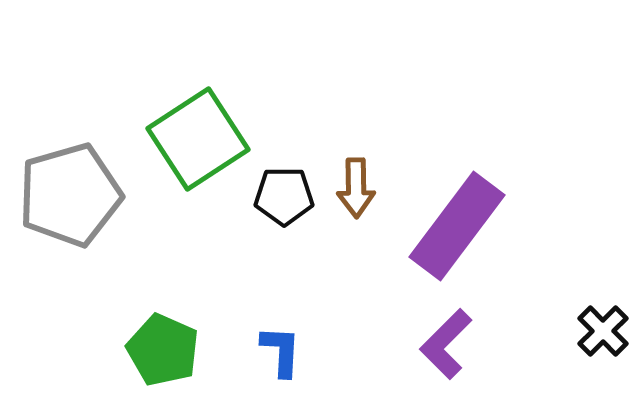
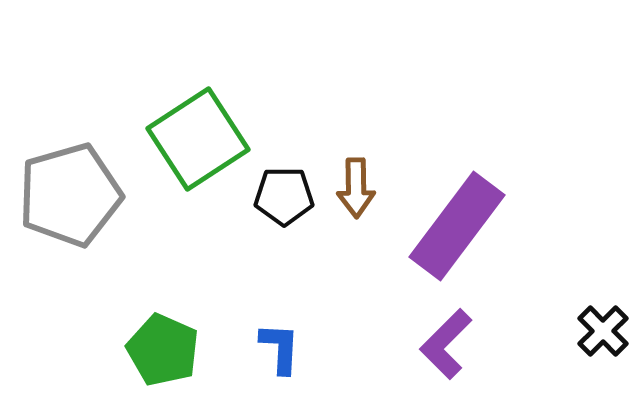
blue L-shape: moved 1 px left, 3 px up
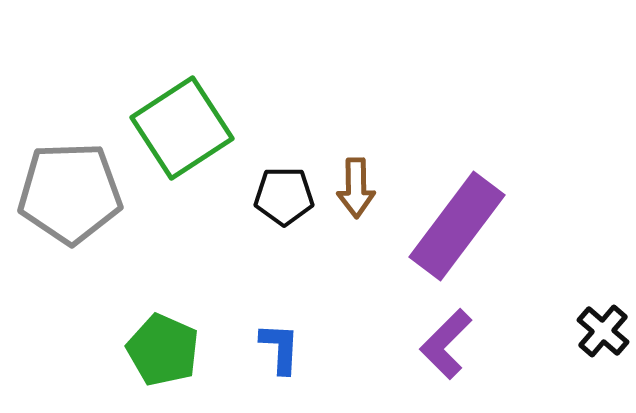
green square: moved 16 px left, 11 px up
gray pentagon: moved 2 px up; rotated 14 degrees clockwise
black cross: rotated 4 degrees counterclockwise
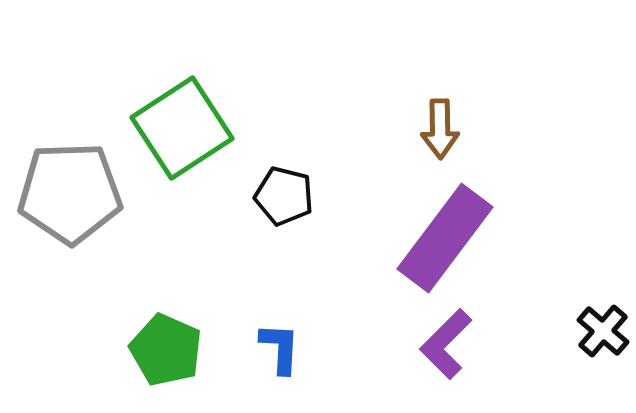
brown arrow: moved 84 px right, 59 px up
black pentagon: rotated 14 degrees clockwise
purple rectangle: moved 12 px left, 12 px down
green pentagon: moved 3 px right
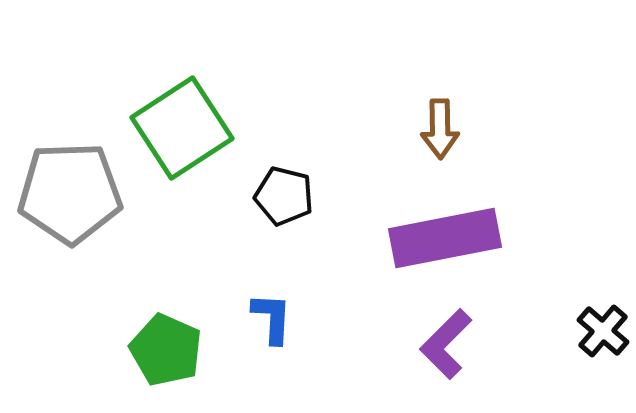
purple rectangle: rotated 42 degrees clockwise
blue L-shape: moved 8 px left, 30 px up
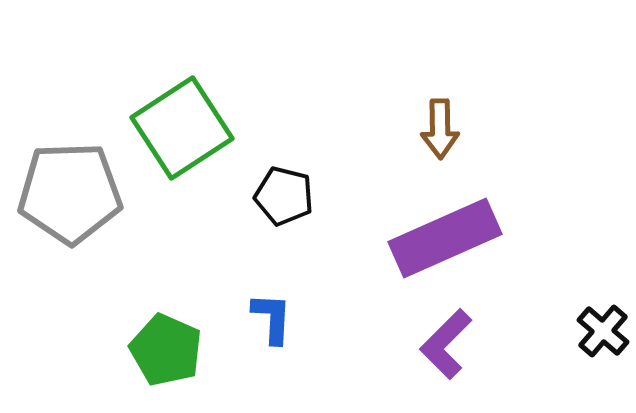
purple rectangle: rotated 13 degrees counterclockwise
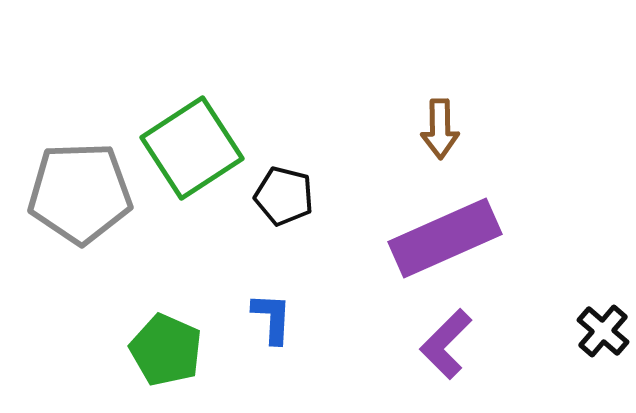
green square: moved 10 px right, 20 px down
gray pentagon: moved 10 px right
